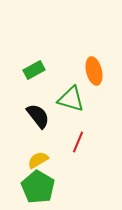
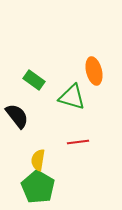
green rectangle: moved 10 px down; rotated 65 degrees clockwise
green triangle: moved 1 px right, 2 px up
black semicircle: moved 21 px left
red line: rotated 60 degrees clockwise
yellow semicircle: rotated 50 degrees counterclockwise
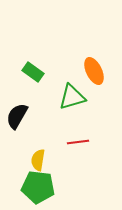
orange ellipse: rotated 12 degrees counterclockwise
green rectangle: moved 1 px left, 8 px up
green triangle: rotated 32 degrees counterclockwise
black semicircle: rotated 112 degrees counterclockwise
green pentagon: rotated 24 degrees counterclockwise
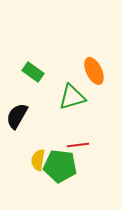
red line: moved 3 px down
green pentagon: moved 22 px right, 21 px up
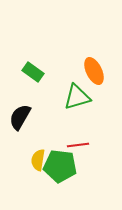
green triangle: moved 5 px right
black semicircle: moved 3 px right, 1 px down
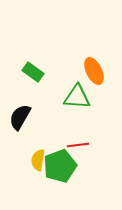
green triangle: rotated 20 degrees clockwise
green pentagon: rotated 28 degrees counterclockwise
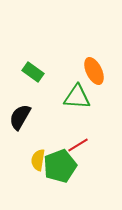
red line: rotated 25 degrees counterclockwise
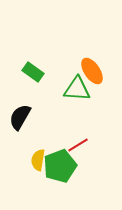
orange ellipse: moved 2 px left; rotated 8 degrees counterclockwise
green triangle: moved 8 px up
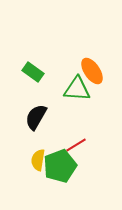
black semicircle: moved 16 px right
red line: moved 2 px left
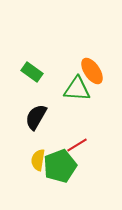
green rectangle: moved 1 px left
red line: moved 1 px right
